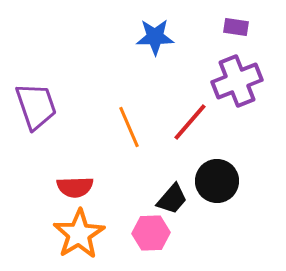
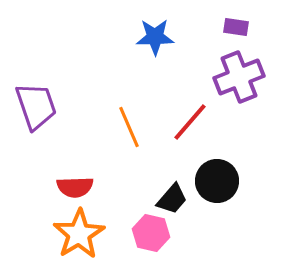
purple cross: moved 2 px right, 4 px up
pink hexagon: rotated 15 degrees clockwise
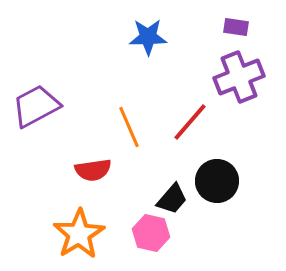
blue star: moved 7 px left
purple trapezoid: rotated 99 degrees counterclockwise
red semicircle: moved 18 px right, 17 px up; rotated 6 degrees counterclockwise
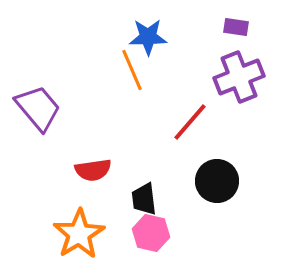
purple trapezoid: moved 2 px right, 2 px down; rotated 78 degrees clockwise
orange line: moved 3 px right, 57 px up
black trapezoid: moved 28 px left; rotated 132 degrees clockwise
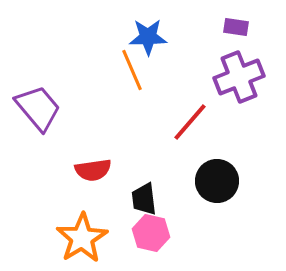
orange star: moved 3 px right, 4 px down
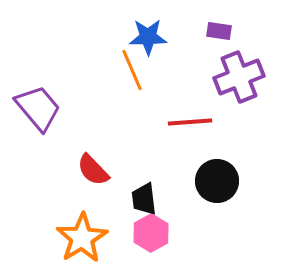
purple rectangle: moved 17 px left, 4 px down
red line: rotated 45 degrees clockwise
red semicircle: rotated 54 degrees clockwise
pink hexagon: rotated 18 degrees clockwise
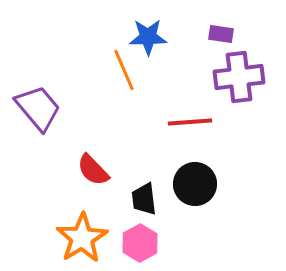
purple rectangle: moved 2 px right, 3 px down
orange line: moved 8 px left
purple cross: rotated 15 degrees clockwise
black circle: moved 22 px left, 3 px down
pink hexagon: moved 11 px left, 10 px down
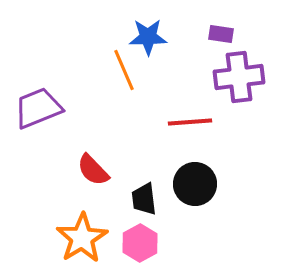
purple trapezoid: rotated 72 degrees counterclockwise
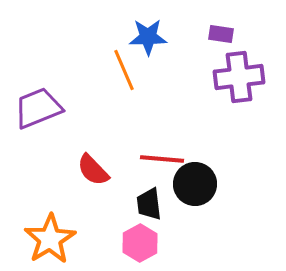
red line: moved 28 px left, 37 px down; rotated 9 degrees clockwise
black trapezoid: moved 5 px right, 5 px down
orange star: moved 32 px left, 1 px down
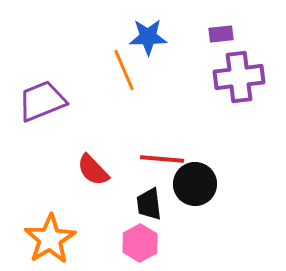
purple rectangle: rotated 15 degrees counterclockwise
purple trapezoid: moved 4 px right, 7 px up
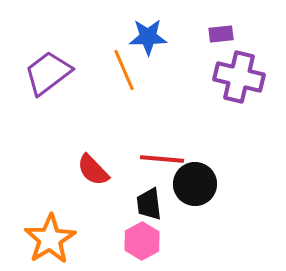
purple cross: rotated 21 degrees clockwise
purple trapezoid: moved 6 px right, 28 px up; rotated 15 degrees counterclockwise
pink hexagon: moved 2 px right, 2 px up
